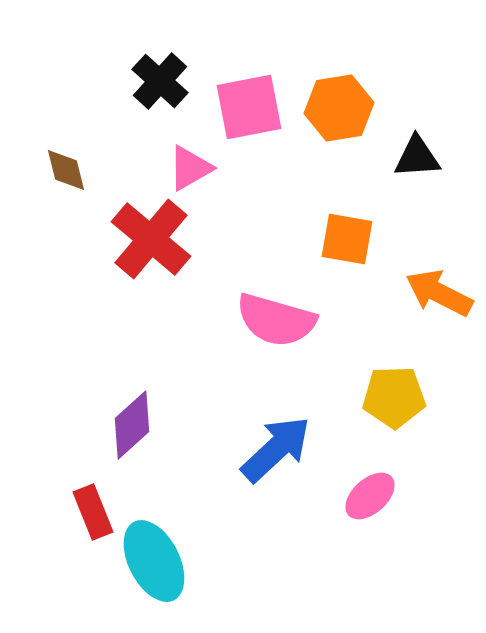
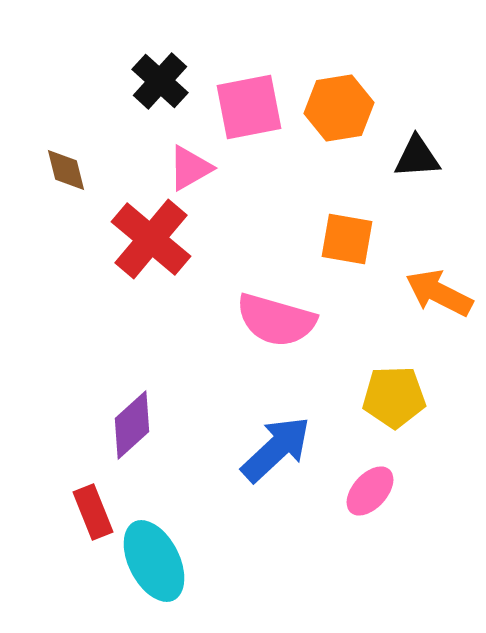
pink ellipse: moved 5 px up; rotated 6 degrees counterclockwise
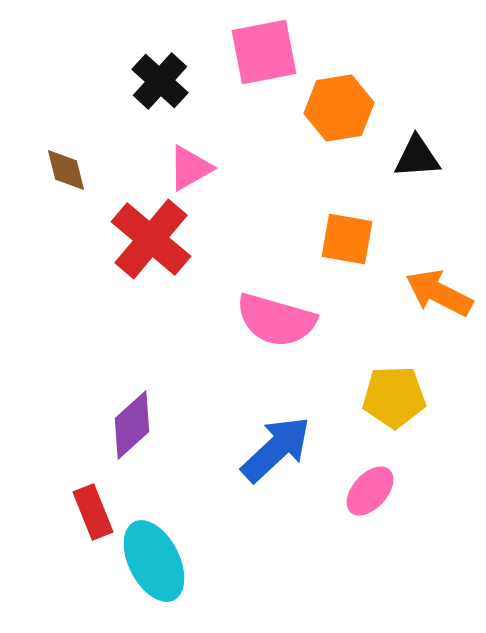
pink square: moved 15 px right, 55 px up
